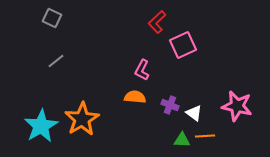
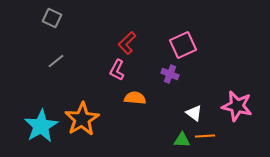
red L-shape: moved 30 px left, 21 px down
pink L-shape: moved 25 px left
orange semicircle: moved 1 px down
purple cross: moved 31 px up
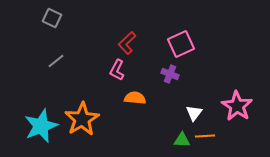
pink square: moved 2 px left, 1 px up
pink star: rotated 20 degrees clockwise
white triangle: rotated 30 degrees clockwise
cyan star: rotated 8 degrees clockwise
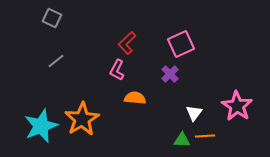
purple cross: rotated 24 degrees clockwise
